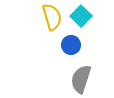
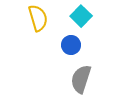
yellow semicircle: moved 14 px left, 1 px down
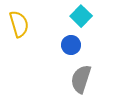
yellow semicircle: moved 19 px left, 6 px down
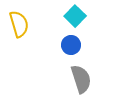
cyan square: moved 6 px left
gray semicircle: rotated 144 degrees clockwise
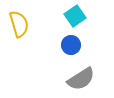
cyan square: rotated 10 degrees clockwise
gray semicircle: rotated 76 degrees clockwise
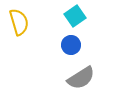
yellow semicircle: moved 2 px up
gray semicircle: moved 1 px up
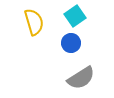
yellow semicircle: moved 15 px right
blue circle: moved 2 px up
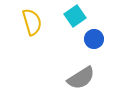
yellow semicircle: moved 2 px left
blue circle: moved 23 px right, 4 px up
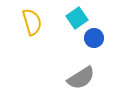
cyan square: moved 2 px right, 2 px down
blue circle: moved 1 px up
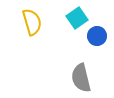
blue circle: moved 3 px right, 2 px up
gray semicircle: rotated 108 degrees clockwise
